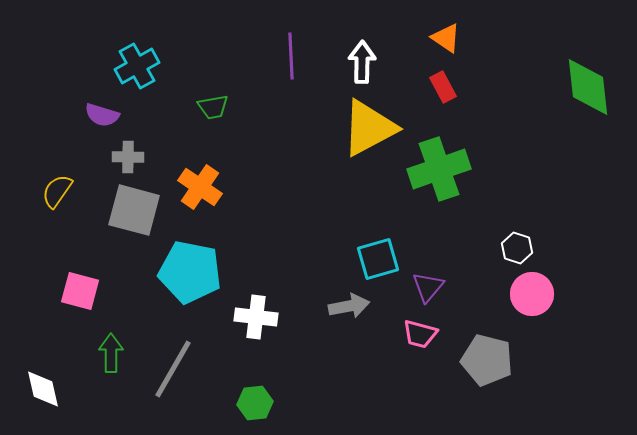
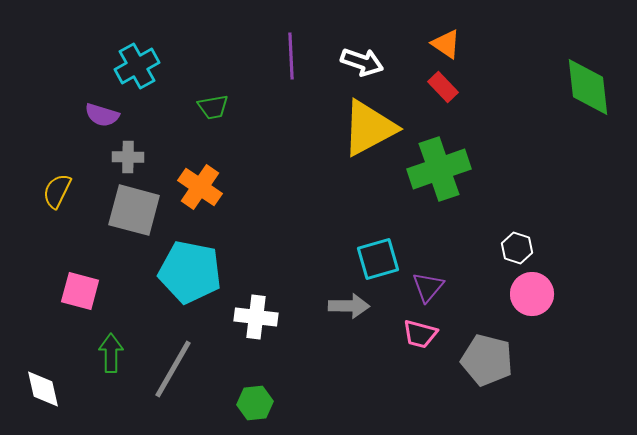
orange triangle: moved 6 px down
white arrow: rotated 108 degrees clockwise
red rectangle: rotated 16 degrees counterclockwise
yellow semicircle: rotated 9 degrees counterclockwise
gray arrow: rotated 12 degrees clockwise
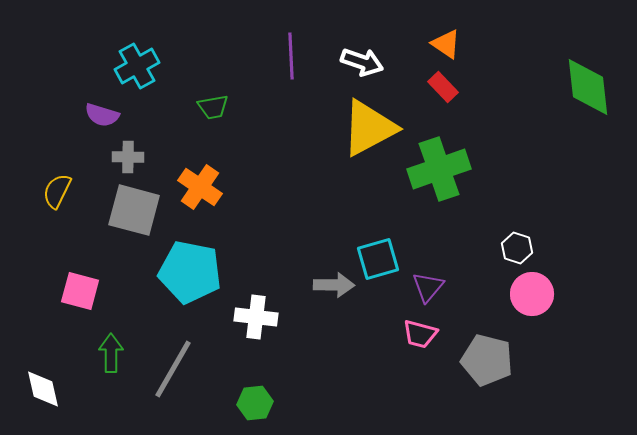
gray arrow: moved 15 px left, 21 px up
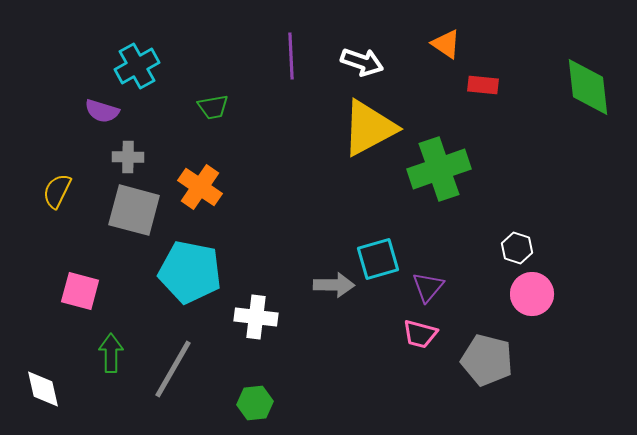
red rectangle: moved 40 px right, 2 px up; rotated 40 degrees counterclockwise
purple semicircle: moved 4 px up
